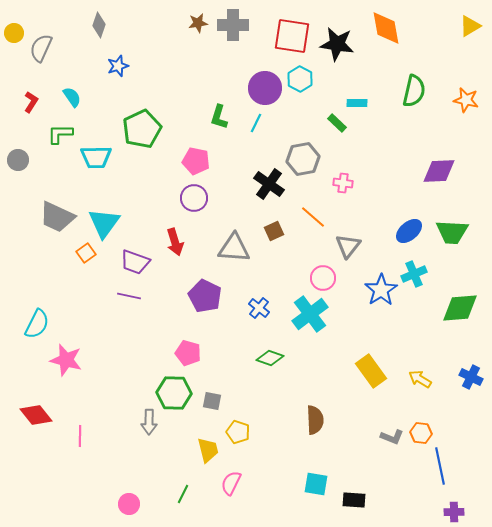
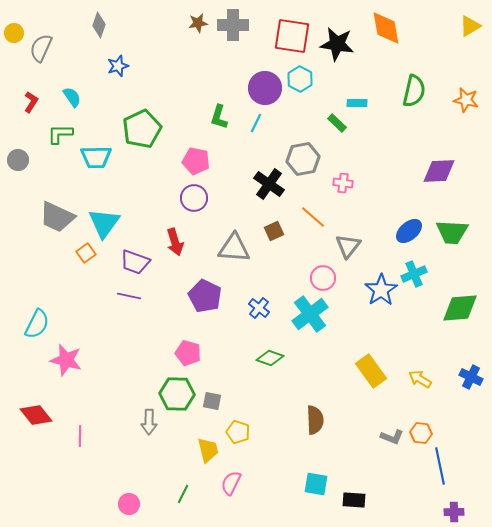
green hexagon at (174, 393): moved 3 px right, 1 px down
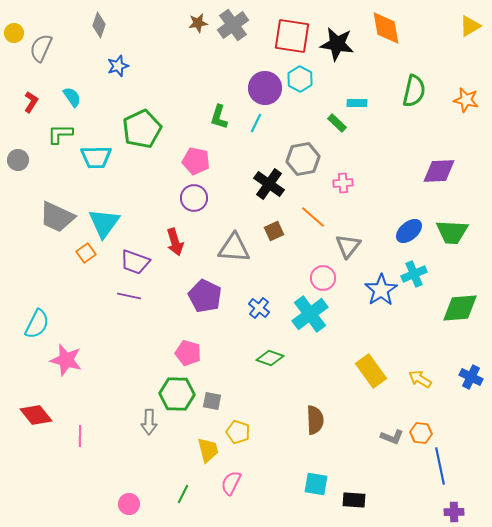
gray cross at (233, 25): rotated 36 degrees counterclockwise
pink cross at (343, 183): rotated 12 degrees counterclockwise
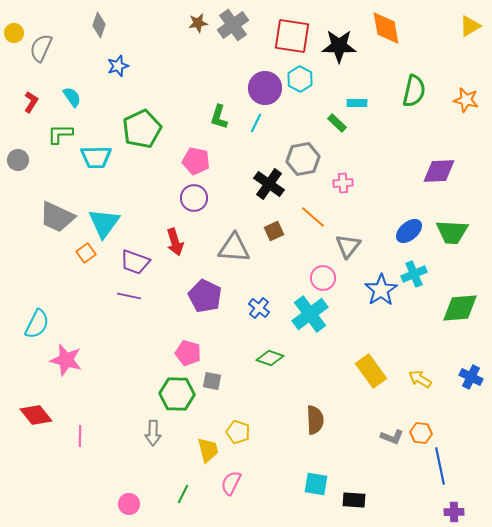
black star at (337, 44): moved 2 px right, 2 px down; rotated 8 degrees counterclockwise
gray square at (212, 401): moved 20 px up
gray arrow at (149, 422): moved 4 px right, 11 px down
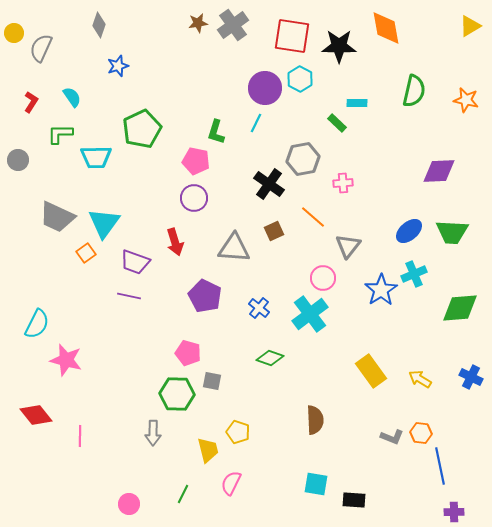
green L-shape at (219, 117): moved 3 px left, 15 px down
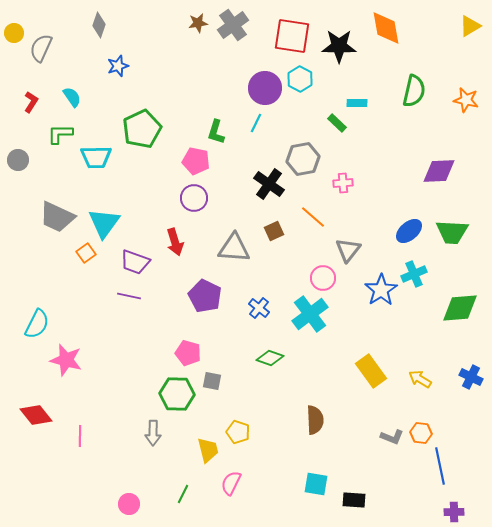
gray triangle at (348, 246): moved 4 px down
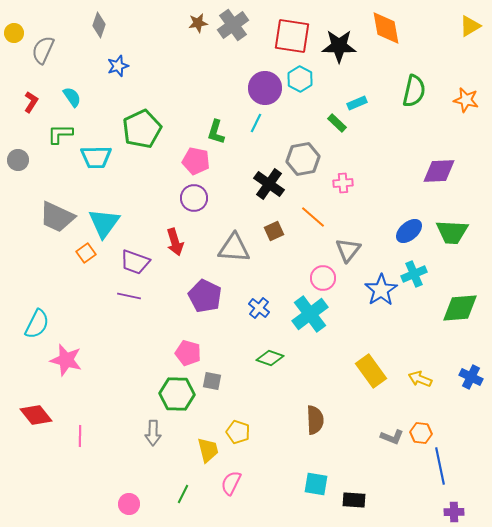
gray semicircle at (41, 48): moved 2 px right, 2 px down
cyan rectangle at (357, 103): rotated 24 degrees counterclockwise
yellow arrow at (420, 379): rotated 10 degrees counterclockwise
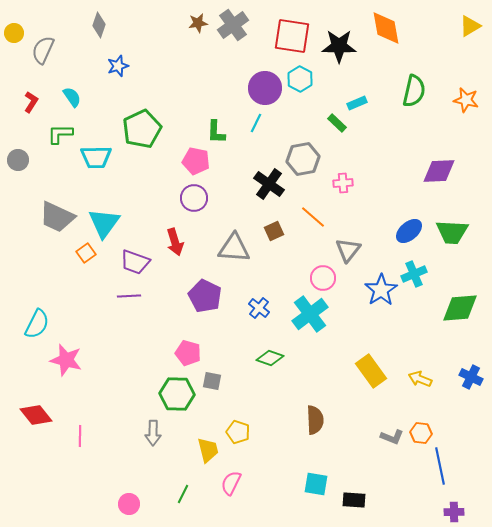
green L-shape at (216, 132): rotated 15 degrees counterclockwise
purple line at (129, 296): rotated 15 degrees counterclockwise
